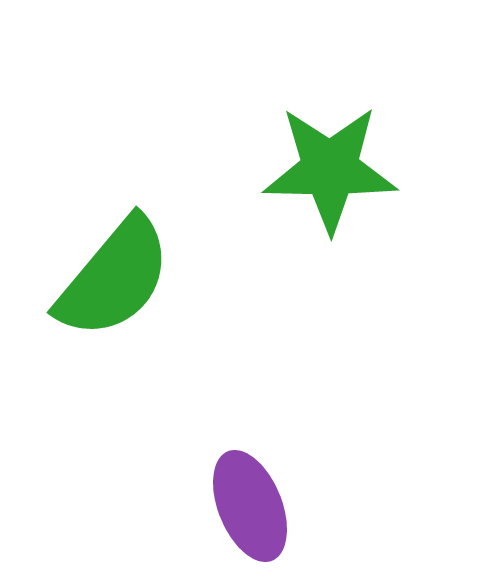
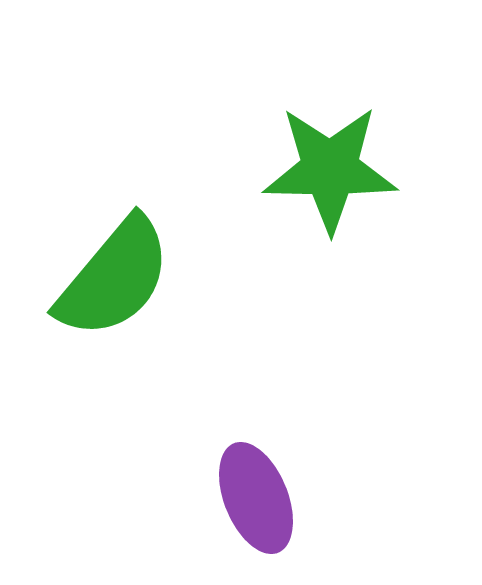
purple ellipse: moved 6 px right, 8 px up
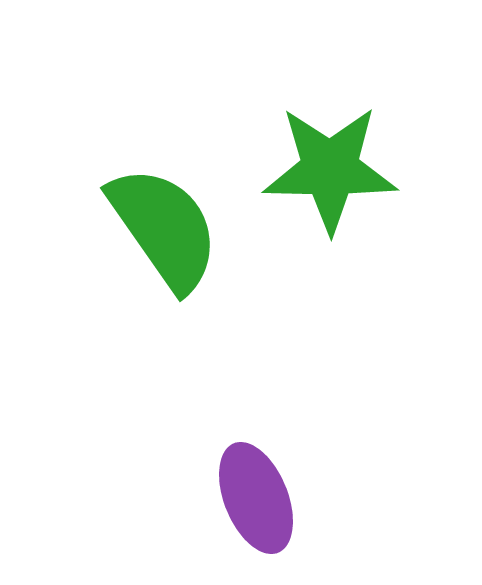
green semicircle: moved 50 px right, 50 px up; rotated 75 degrees counterclockwise
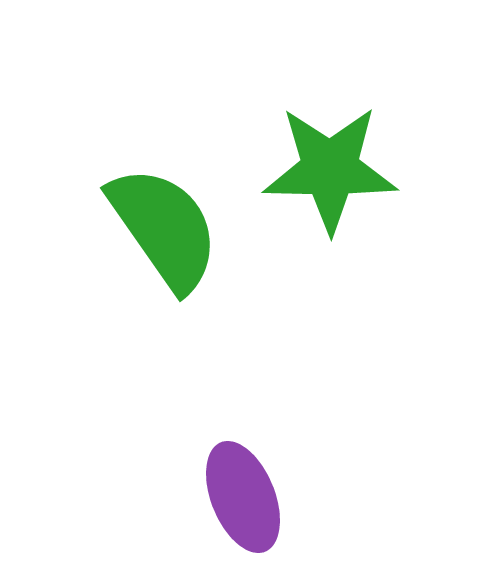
purple ellipse: moved 13 px left, 1 px up
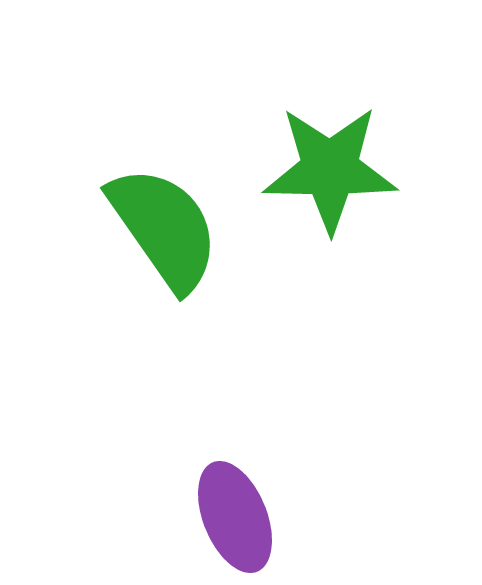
purple ellipse: moved 8 px left, 20 px down
